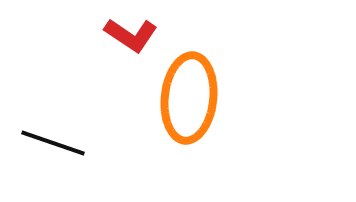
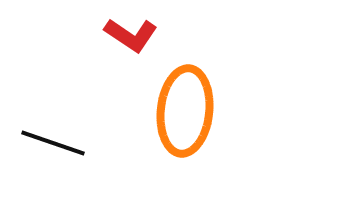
orange ellipse: moved 4 px left, 13 px down
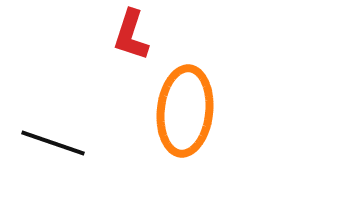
red L-shape: rotated 74 degrees clockwise
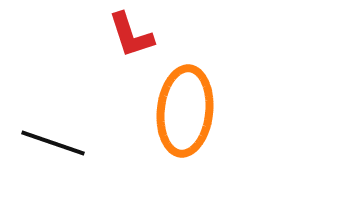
red L-shape: rotated 36 degrees counterclockwise
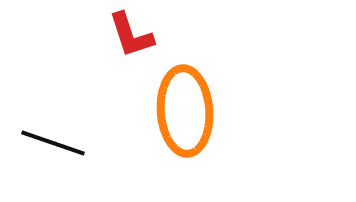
orange ellipse: rotated 10 degrees counterclockwise
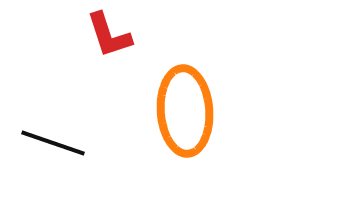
red L-shape: moved 22 px left
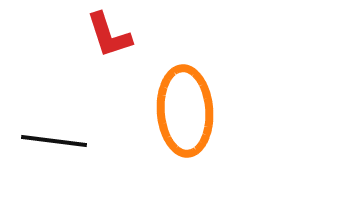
black line: moved 1 px right, 2 px up; rotated 12 degrees counterclockwise
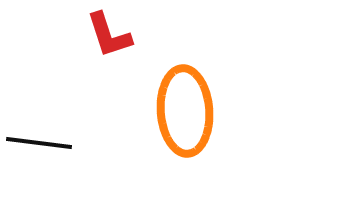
black line: moved 15 px left, 2 px down
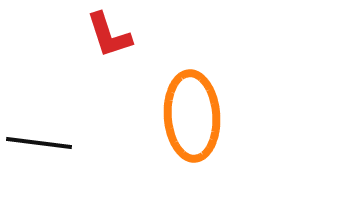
orange ellipse: moved 7 px right, 5 px down
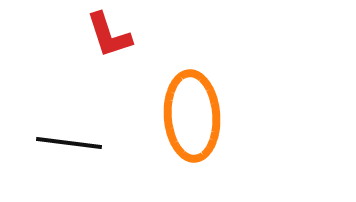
black line: moved 30 px right
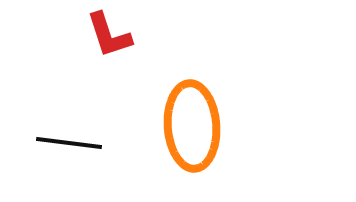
orange ellipse: moved 10 px down
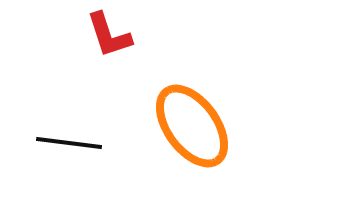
orange ellipse: rotated 32 degrees counterclockwise
